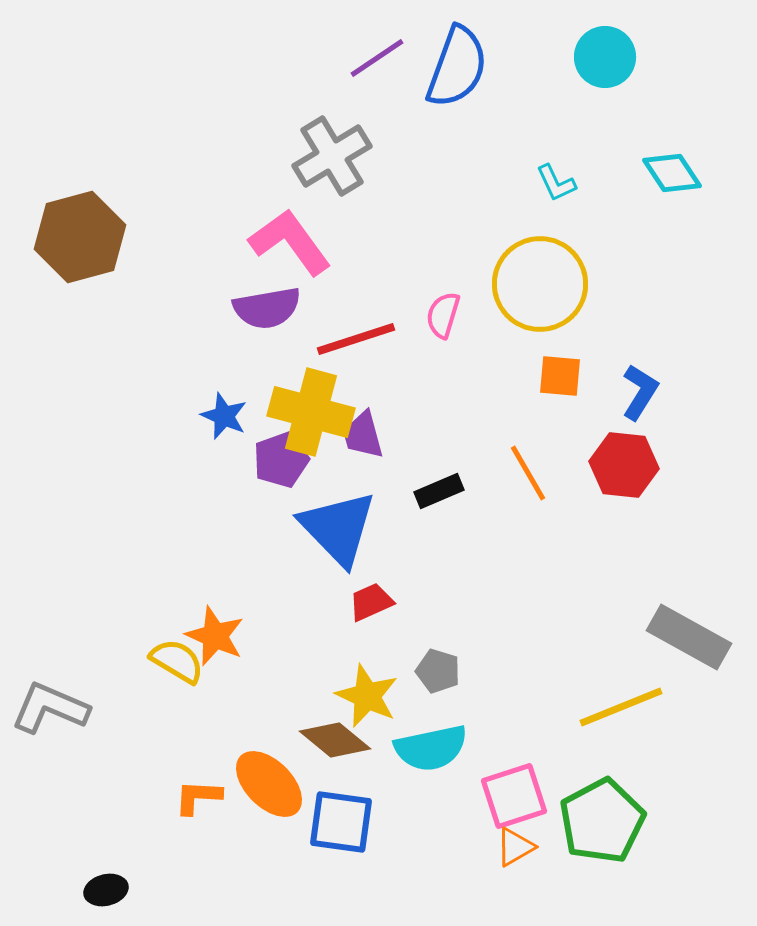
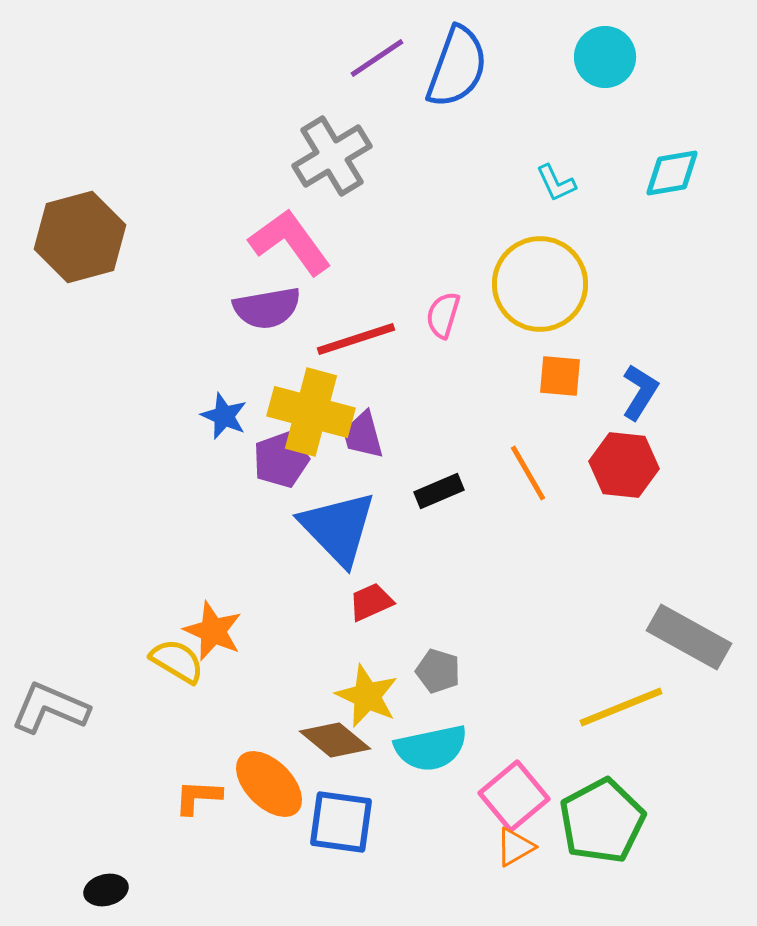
cyan diamond: rotated 66 degrees counterclockwise
orange star: moved 2 px left, 5 px up
pink square: rotated 22 degrees counterclockwise
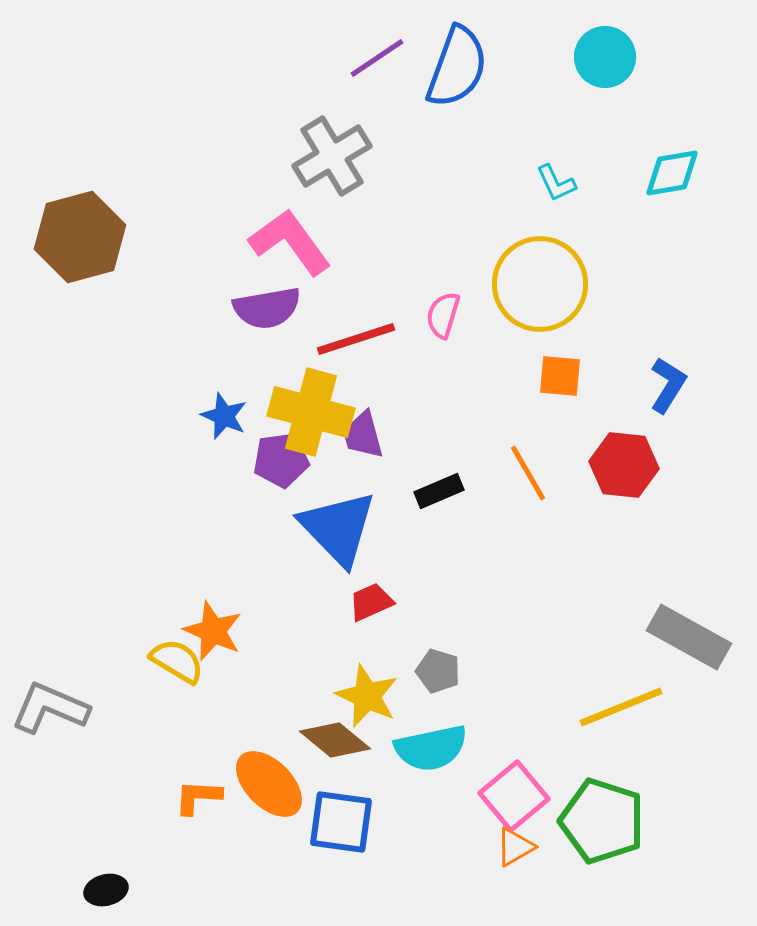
blue L-shape: moved 28 px right, 7 px up
purple pentagon: rotated 12 degrees clockwise
green pentagon: rotated 26 degrees counterclockwise
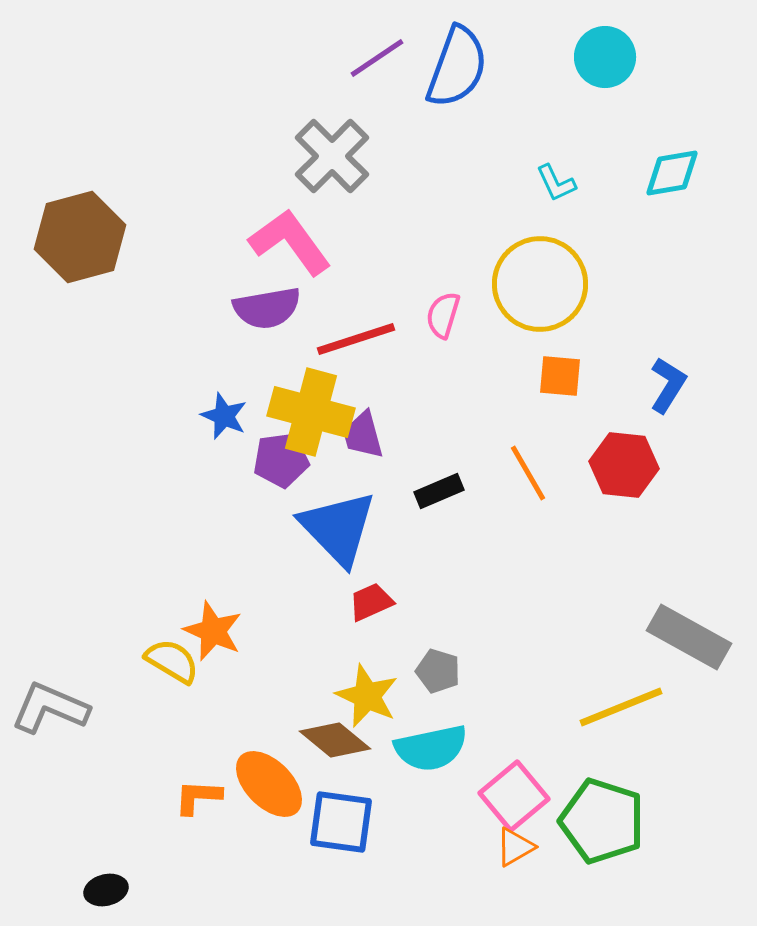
gray cross: rotated 14 degrees counterclockwise
yellow semicircle: moved 5 px left
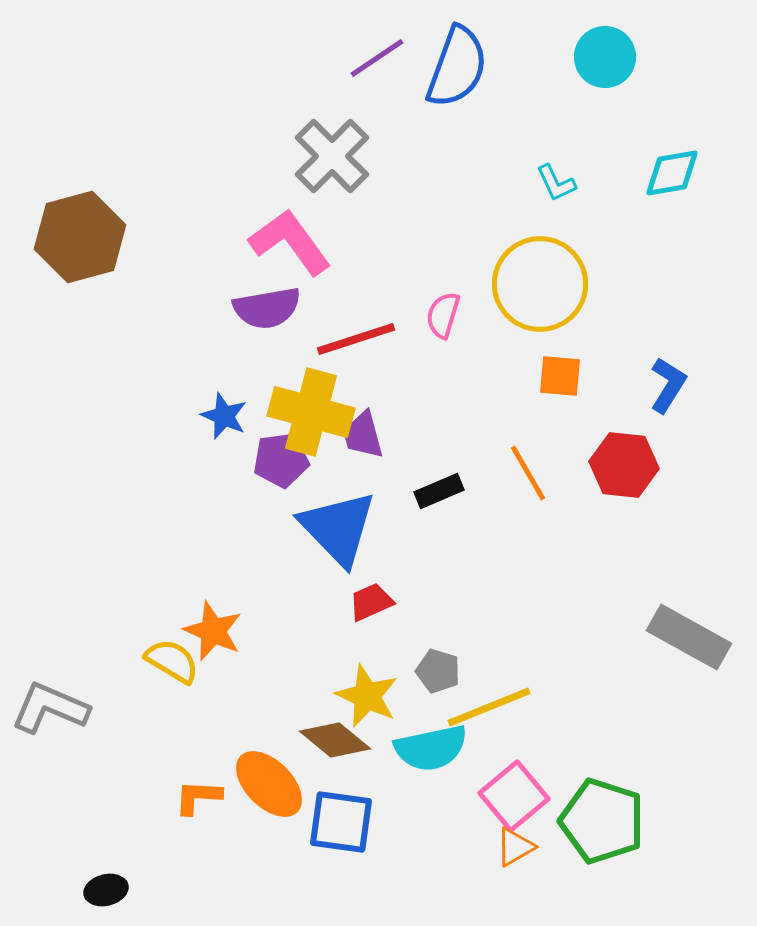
yellow line: moved 132 px left
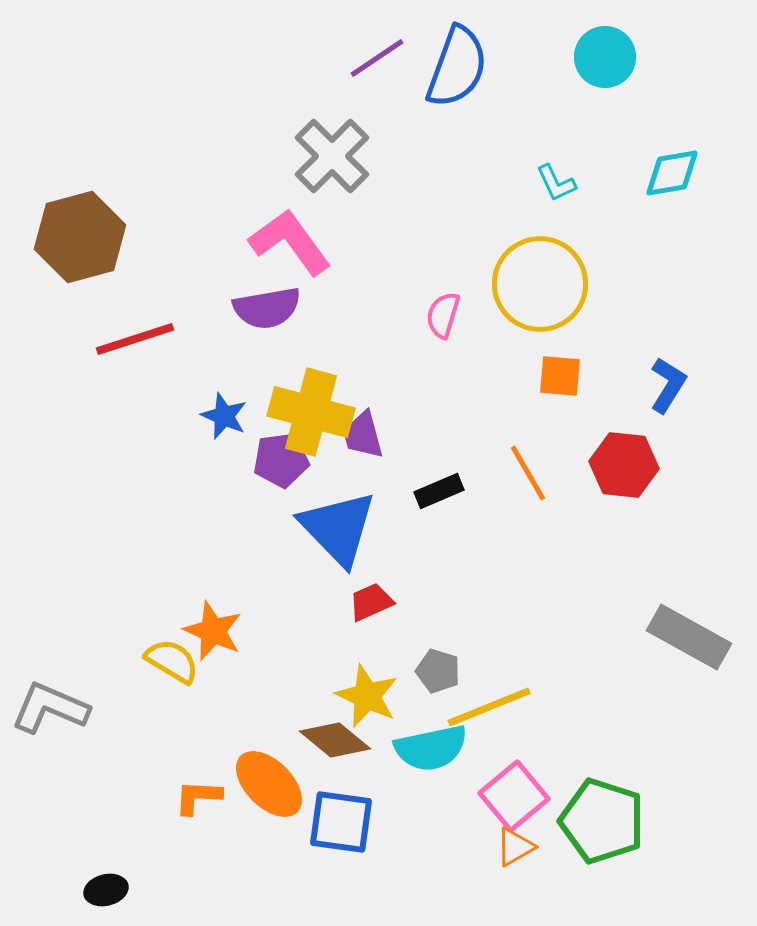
red line: moved 221 px left
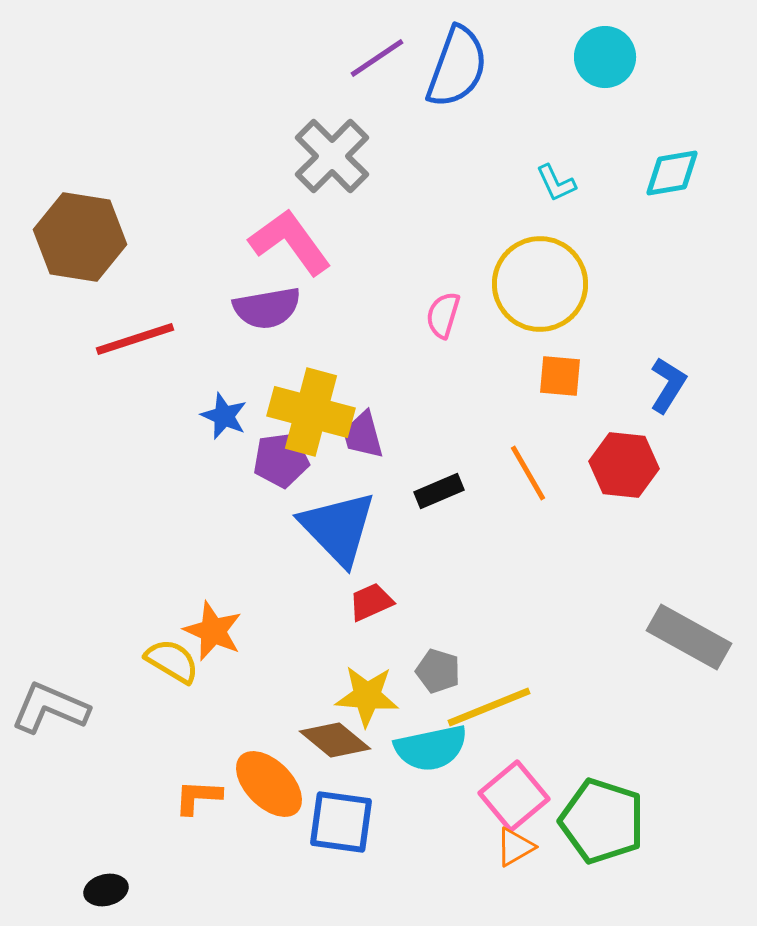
brown hexagon: rotated 24 degrees clockwise
yellow star: rotated 20 degrees counterclockwise
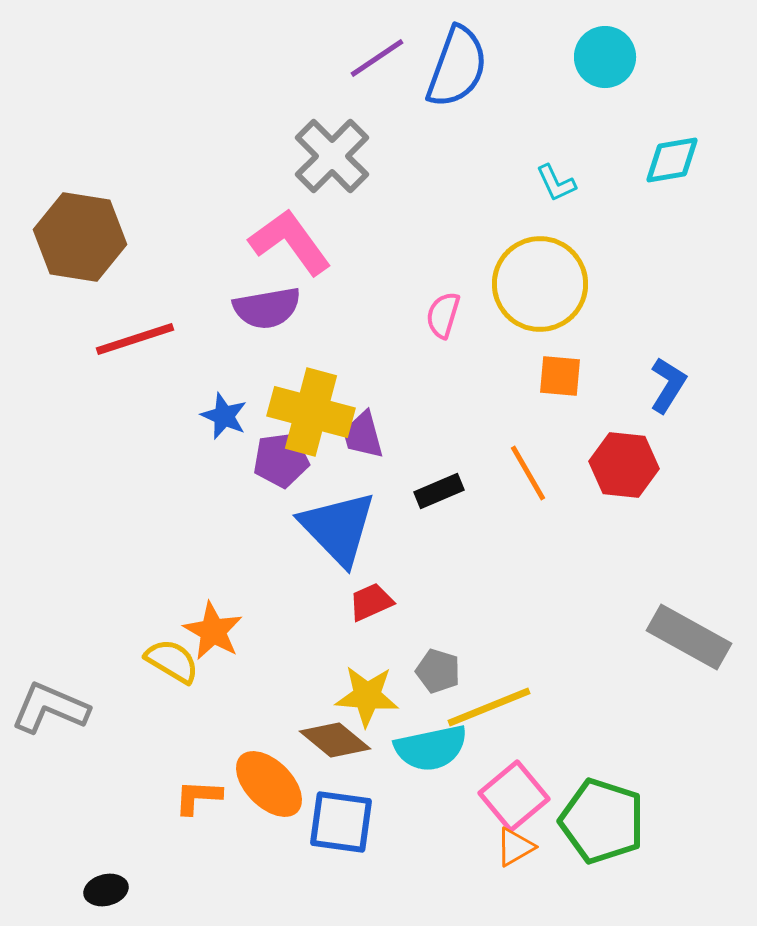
cyan diamond: moved 13 px up
orange star: rotated 6 degrees clockwise
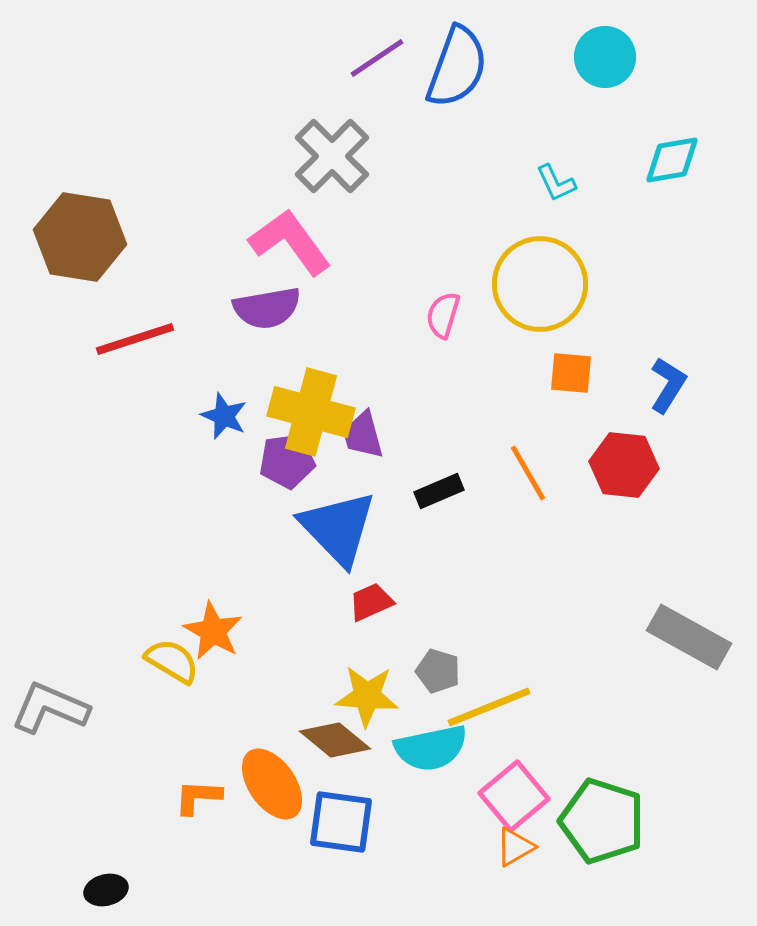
orange square: moved 11 px right, 3 px up
purple pentagon: moved 6 px right, 1 px down
orange ellipse: moved 3 px right; rotated 10 degrees clockwise
